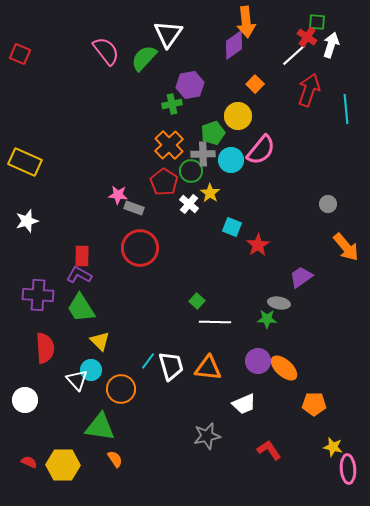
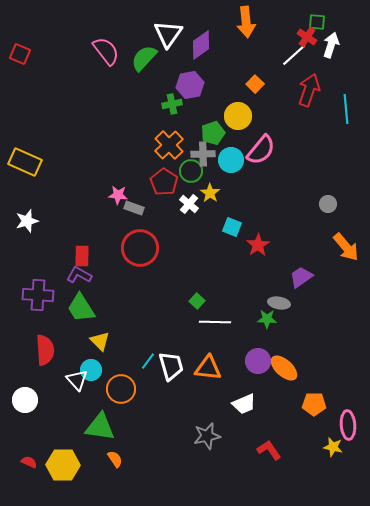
purple diamond at (234, 45): moved 33 px left
red semicircle at (45, 348): moved 2 px down
pink ellipse at (348, 469): moved 44 px up
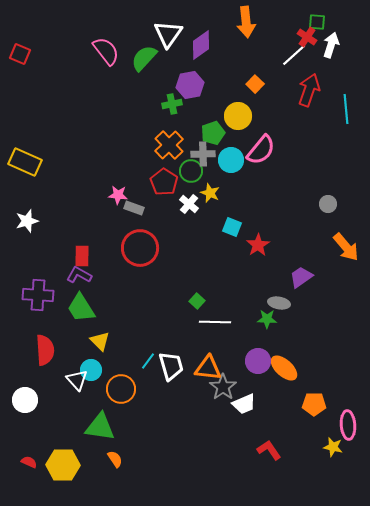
yellow star at (210, 193): rotated 12 degrees counterclockwise
gray star at (207, 436): moved 16 px right, 49 px up; rotated 24 degrees counterclockwise
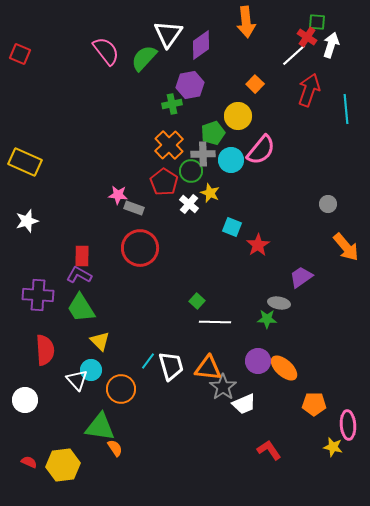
orange semicircle at (115, 459): moved 11 px up
yellow hexagon at (63, 465): rotated 8 degrees counterclockwise
